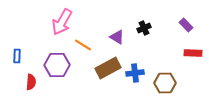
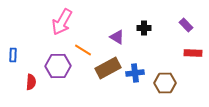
black cross: rotated 24 degrees clockwise
orange line: moved 5 px down
blue rectangle: moved 4 px left, 1 px up
purple hexagon: moved 1 px right, 1 px down
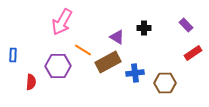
red rectangle: rotated 36 degrees counterclockwise
brown rectangle: moved 6 px up
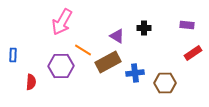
purple rectangle: moved 1 px right; rotated 40 degrees counterclockwise
purple triangle: moved 1 px up
purple hexagon: moved 3 px right
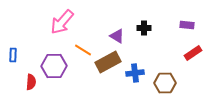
pink arrow: rotated 12 degrees clockwise
purple hexagon: moved 7 px left
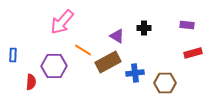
red rectangle: rotated 18 degrees clockwise
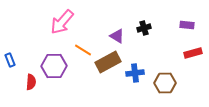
black cross: rotated 16 degrees counterclockwise
blue rectangle: moved 3 px left, 5 px down; rotated 24 degrees counterclockwise
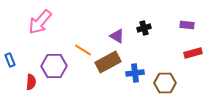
pink arrow: moved 22 px left
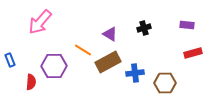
purple triangle: moved 7 px left, 2 px up
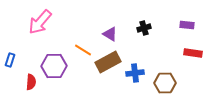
red rectangle: rotated 24 degrees clockwise
blue rectangle: rotated 40 degrees clockwise
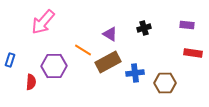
pink arrow: moved 3 px right
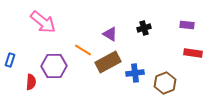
pink arrow: rotated 92 degrees counterclockwise
brown hexagon: rotated 20 degrees counterclockwise
